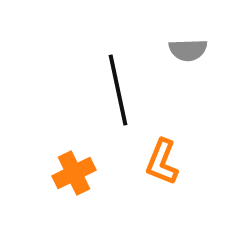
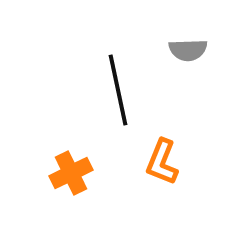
orange cross: moved 3 px left
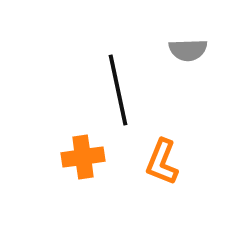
orange cross: moved 12 px right, 16 px up; rotated 18 degrees clockwise
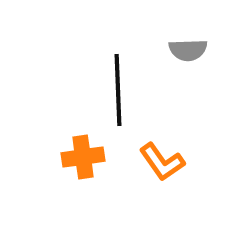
black line: rotated 10 degrees clockwise
orange L-shape: rotated 57 degrees counterclockwise
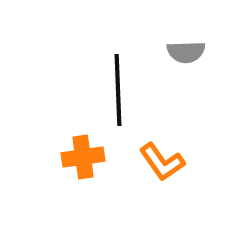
gray semicircle: moved 2 px left, 2 px down
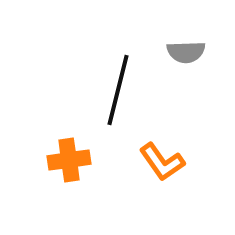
black line: rotated 16 degrees clockwise
orange cross: moved 14 px left, 3 px down
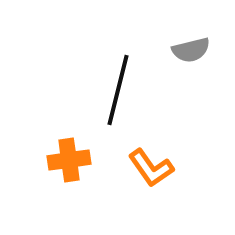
gray semicircle: moved 5 px right, 2 px up; rotated 12 degrees counterclockwise
orange L-shape: moved 11 px left, 6 px down
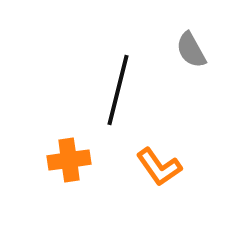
gray semicircle: rotated 75 degrees clockwise
orange L-shape: moved 8 px right, 1 px up
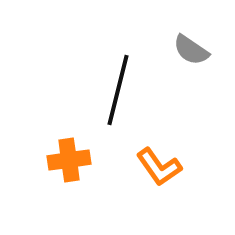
gray semicircle: rotated 27 degrees counterclockwise
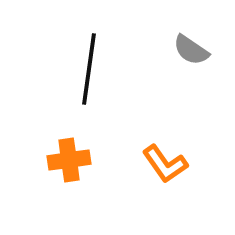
black line: moved 29 px left, 21 px up; rotated 6 degrees counterclockwise
orange L-shape: moved 6 px right, 3 px up
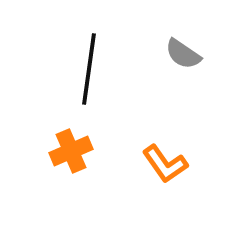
gray semicircle: moved 8 px left, 4 px down
orange cross: moved 2 px right, 9 px up; rotated 15 degrees counterclockwise
